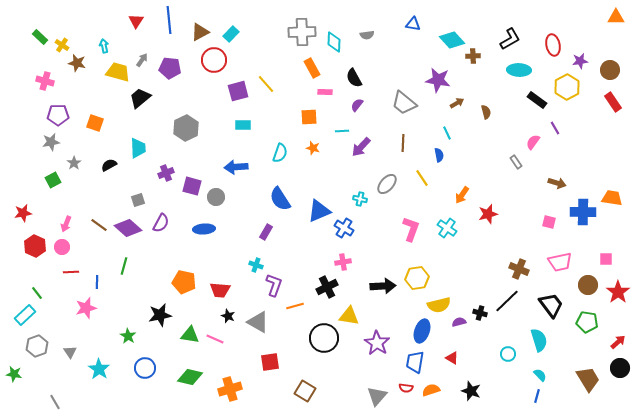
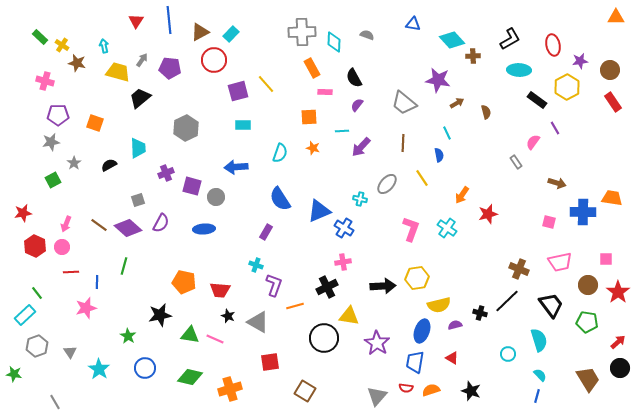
gray semicircle at (367, 35): rotated 152 degrees counterclockwise
purple semicircle at (459, 322): moved 4 px left, 3 px down
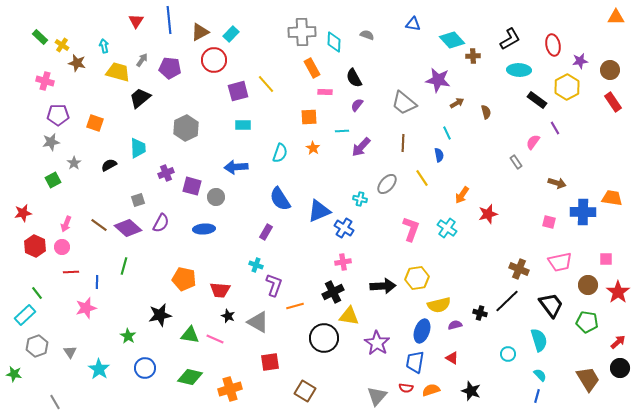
orange star at (313, 148): rotated 16 degrees clockwise
orange pentagon at (184, 282): moved 3 px up
black cross at (327, 287): moved 6 px right, 5 px down
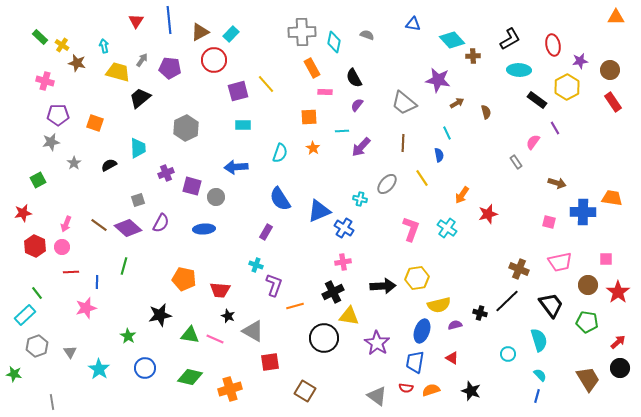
cyan diamond at (334, 42): rotated 10 degrees clockwise
green square at (53, 180): moved 15 px left
gray triangle at (258, 322): moved 5 px left, 9 px down
gray triangle at (377, 396): rotated 35 degrees counterclockwise
gray line at (55, 402): moved 3 px left; rotated 21 degrees clockwise
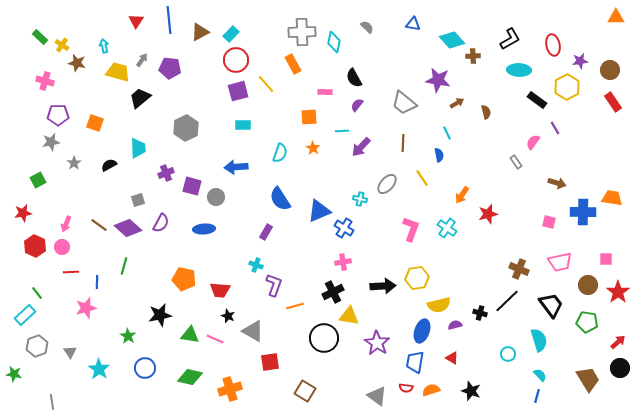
gray semicircle at (367, 35): moved 8 px up; rotated 24 degrees clockwise
red circle at (214, 60): moved 22 px right
orange rectangle at (312, 68): moved 19 px left, 4 px up
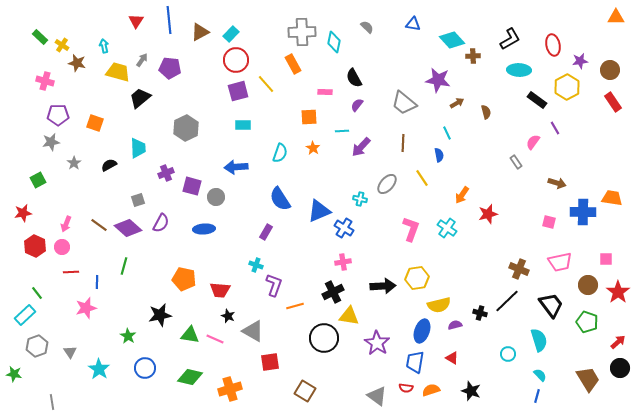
green pentagon at (587, 322): rotated 10 degrees clockwise
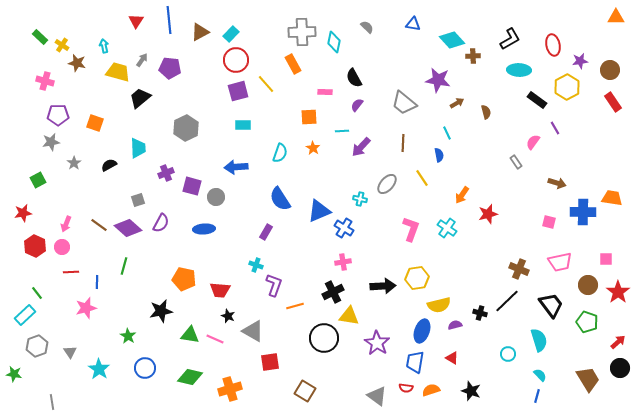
black star at (160, 315): moved 1 px right, 4 px up
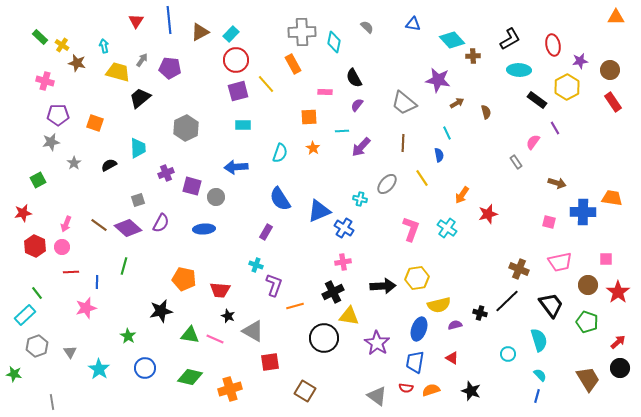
blue ellipse at (422, 331): moved 3 px left, 2 px up
